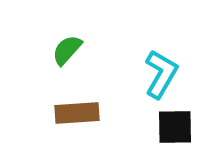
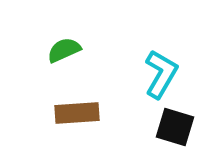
green semicircle: moved 3 px left; rotated 24 degrees clockwise
black square: rotated 18 degrees clockwise
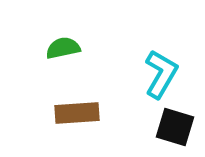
green semicircle: moved 1 px left, 2 px up; rotated 12 degrees clockwise
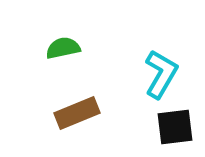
brown rectangle: rotated 18 degrees counterclockwise
black square: rotated 24 degrees counterclockwise
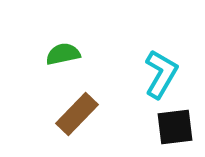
green semicircle: moved 6 px down
brown rectangle: moved 1 px down; rotated 24 degrees counterclockwise
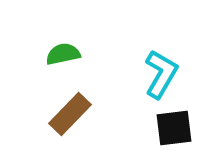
brown rectangle: moved 7 px left
black square: moved 1 px left, 1 px down
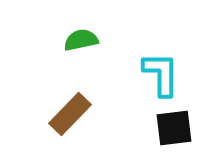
green semicircle: moved 18 px right, 14 px up
cyan L-shape: rotated 30 degrees counterclockwise
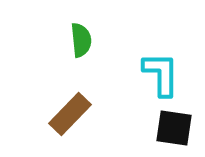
green semicircle: rotated 96 degrees clockwise
black square: rotated 15 degrees clockwise
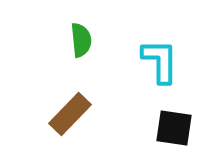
cyan L-shape: moved 1 px left, 13 px up
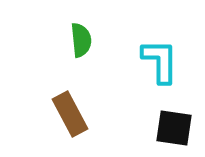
brown rectangle: rotated 72 degrees counterclockwise
